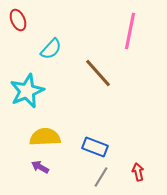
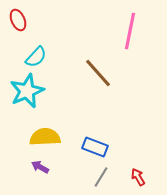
cyan semicircle: moved 15 px left, 8 px down
red arrow: moved 5 px down; rotated 18 degrees counterclockwise
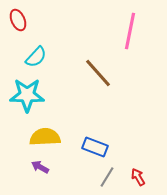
cyan star: moved 4 px down; rotated 24 degrees clockwise
gray line: moved 6 px right
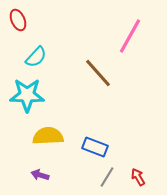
pink line: moved 5 px down; rotated 18 degrees clockwise
yellow semicircle: moved 3 px right, 1 px up
purple arrow: moved 8 px down; rotated 12 degrees counterclockwise
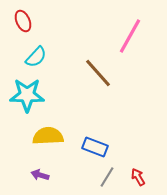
red ellipse: moved 5 px right, 1 px down
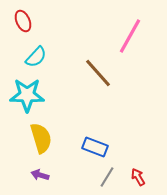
yellow semicircle: moved 7 px left, 2 px down; rotated 76 degrees clockwise
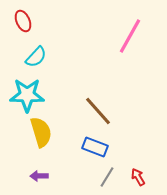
brown line: moved 38 px down
yellow semicircle: moved 6 px up
purple arrow: moved 1 px left, 1 px down; rotated 18 degrees counterclockwise
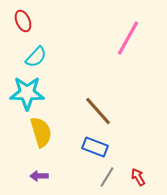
pink line: moved 2 px left, 2 px down
cyan star: moved 2 px up
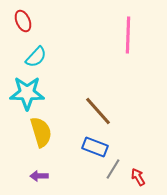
pink line: moved 3 px up; rotated 27 degrees counterclockwise
gray line: moved 6 px right, 8 px up
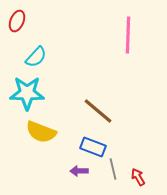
red ellipse: moved 6 px left; rotated 45 degrees clockwise
brown line: rotated 8 degrees counterclockwise
yellow semicircle: rotated 128 degrees clockwise
blue rectangle: moved 2 px left
gray line: rotated 45 degrees counterclockwise
purple arrow: moved 40 px right, 5 px up
